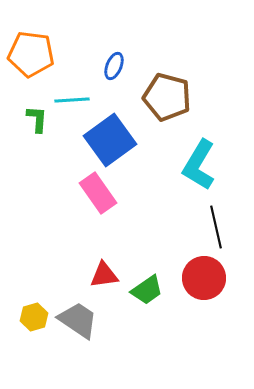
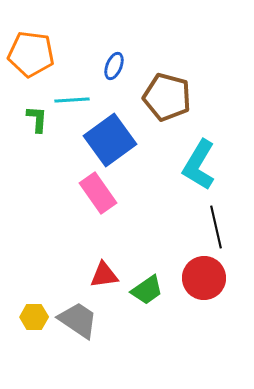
yellow hexagon: rotated 16 degrees clockwise
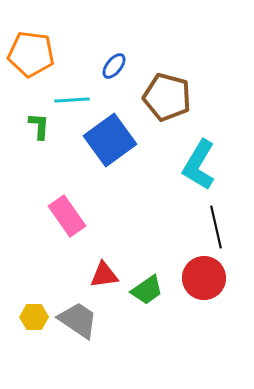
blue ellipse: rotated 16 degrees clockwise
green L-shape: moved 2 px right, 7 px down
pink rectangle: moved 31 px left, 23 px down
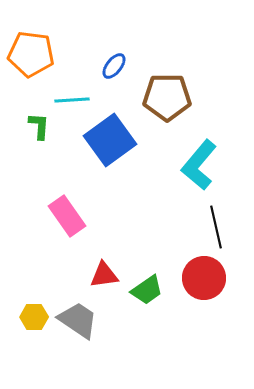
brown pentagon: rotated 15 degrees counterclockwise
cyan L-shape: rotated 9 degrees clockwise
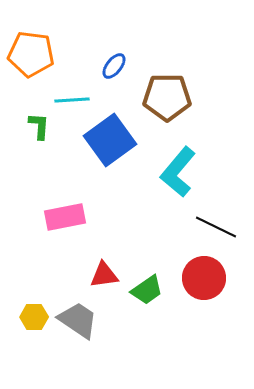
cyan L-shape: moved 21 px left, 7 px down
pink rectangle: moved 2 px left, 1 px down; rotated 66 degrees counterclockwise
black line: rotated 51 degrees counterclockwise
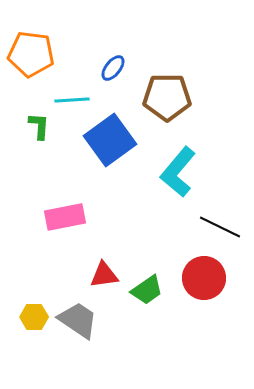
blue ellipse: moved 1 px left, 2 px down
black line: moved 4 px right
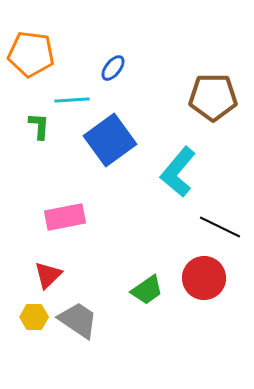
brown pentagon: moved 46 px right
red triangle: moved 56 px left; rotated 36 degrees counterclockwise
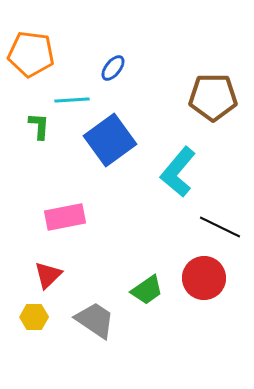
gray trapezoid: moved 17 px right
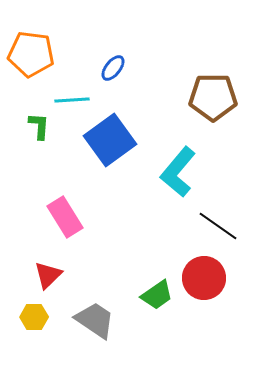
pink rectangle: rotated 69 degrees clockwise
black line: moved 2 px left, 1 px up; rotated 9 degrees clockwise
green trapezoid: moved 10 px right, 5 px down
